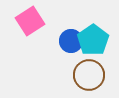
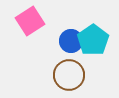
brown circle: moved 20 px left
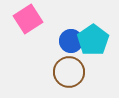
pink square: moved 2 px left, 2 px up
brown circle: moved 3 px up
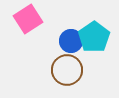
cyan pentagon: moved 1 px right, 3 px up
brown circle: moved 2 px left, 2 px up
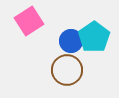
pink square: moved 1 px right, 2 px down
